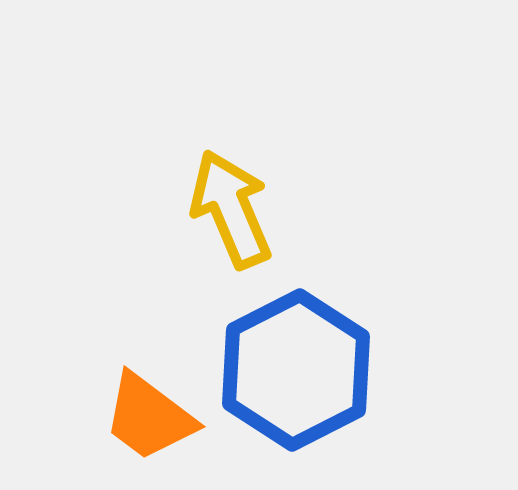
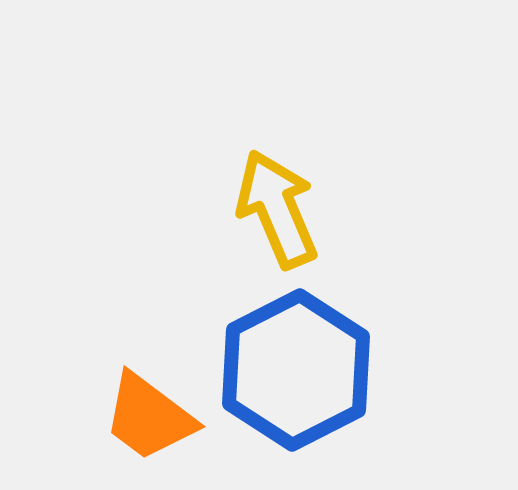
yellow arrow: moved 46 px right
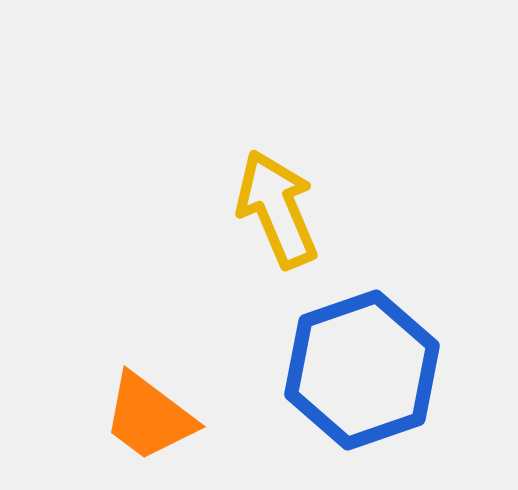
blue hexagon: moved 66 px right; rotated 8 degrees clockwise
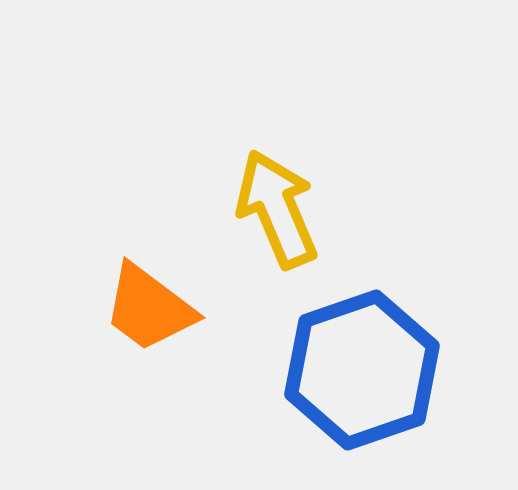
orange trapezoid: moved 109 px up
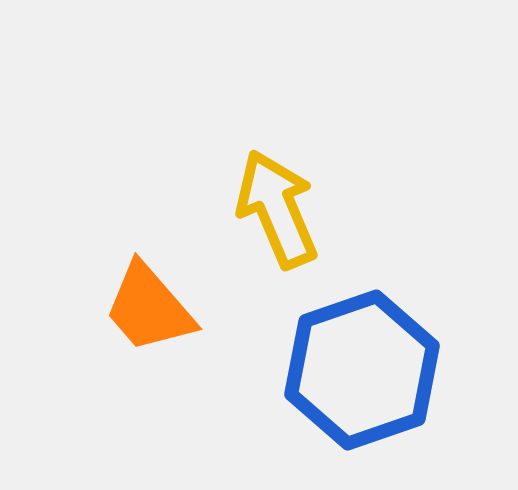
orange trapezoid: rotated 12 degrees clockwise
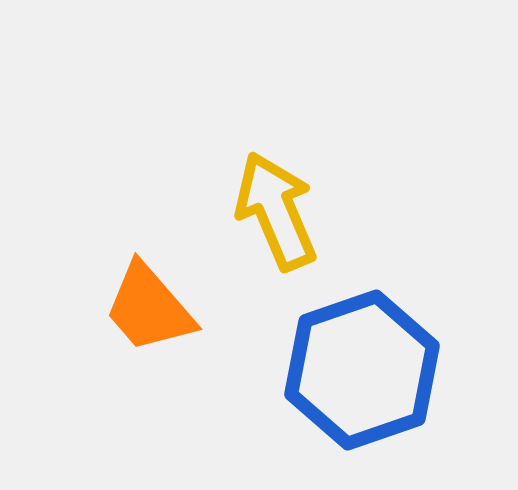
yellow arrow: moved 1 px left, 2 px down
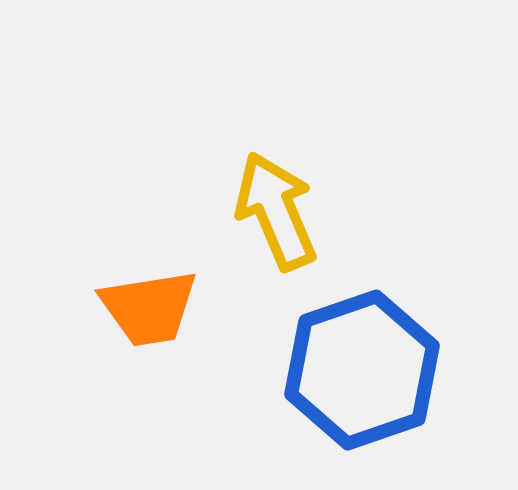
orange trapezoid: rotated 58 degrees counterclockwise
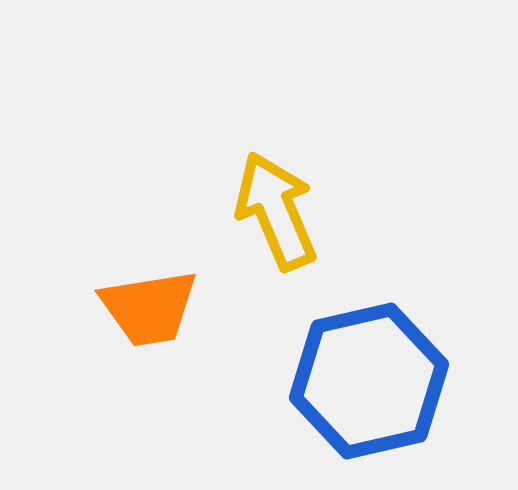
blue hexagon: moved 7 px right, 11 px down; rotated 6 degrees clockwise
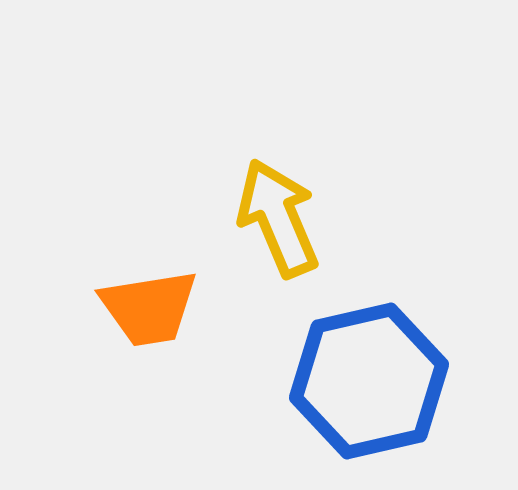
yellow arrow: moved 2 px right, 7 px down
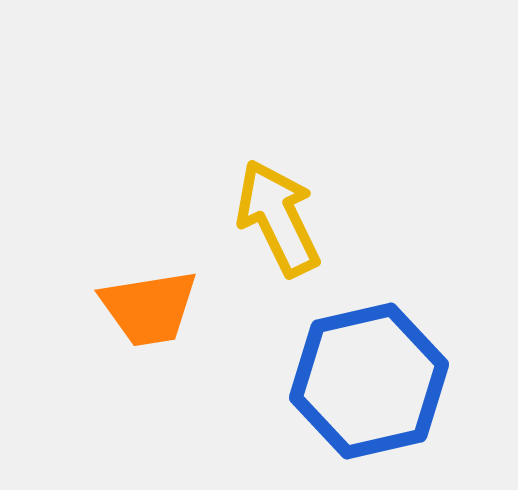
yellow arrow: rotated 3 degrees counterclockwise
